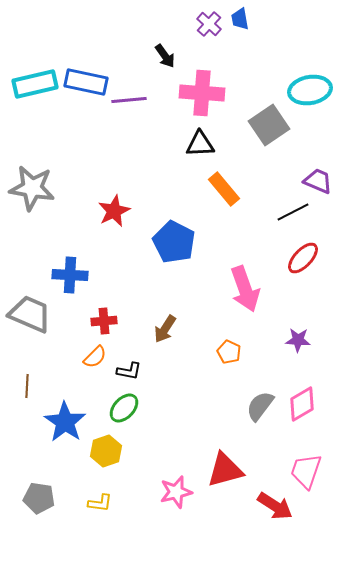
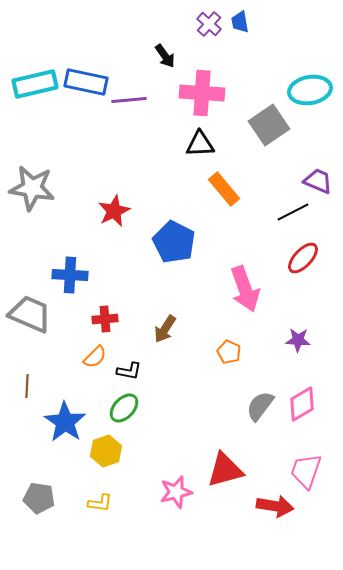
blue trapezoid: moved 3 px down
red cross: moved 1 px right, 2 px up
red arrow: rotated 24 degrees counterclockwise
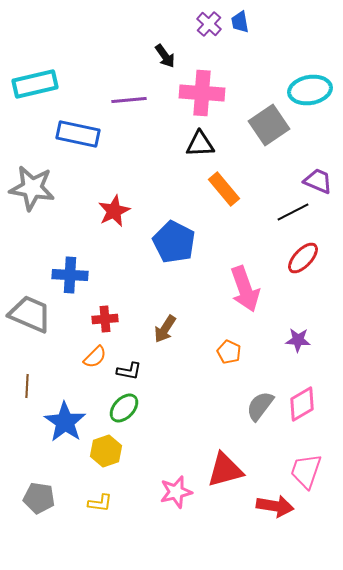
blue rectangle: moved 8 px left, 52 px down
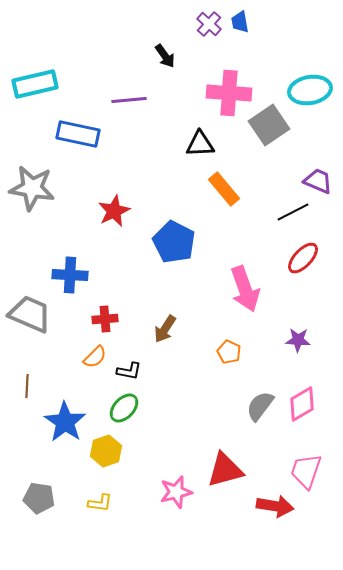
pink cross: moved 27 px right
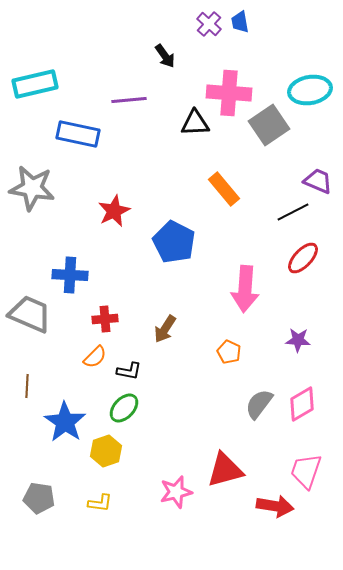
black triangle: moved 5 px left, 21 px up
pink arrow: rotated 24 degrees clockwise
gray semicircle: moved 1 px left, 2 px up
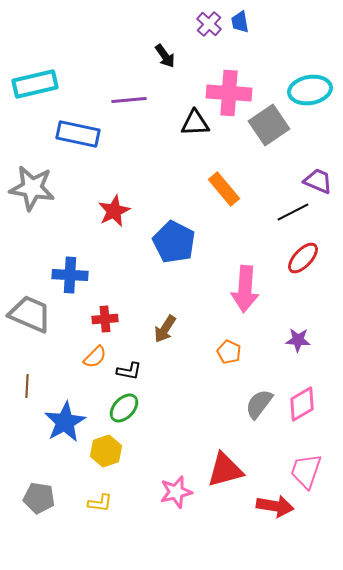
blue star: rotated 9 degrees clockwise
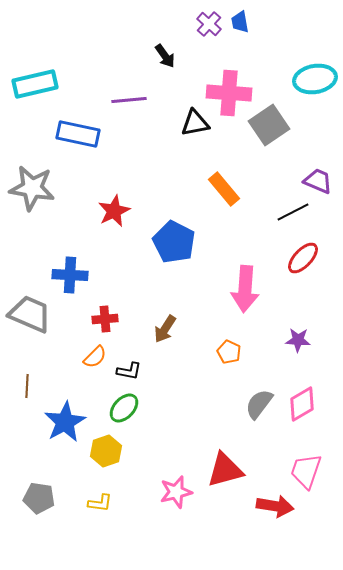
cyan ellipse: moved 5 px right, 11 px up
black triangle: rotated 8 degrees counterclockwise
